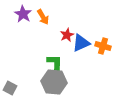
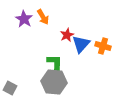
purple star: moved 1 px right, 5 px down
blue triangle: moved 1 px down; rotated 24 degrees counterclockwise
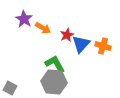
orange arrow: moved 11 px down; rotated 28 degrees counterclockwise
green L-shape: rotated 30 degrees counterclockwise
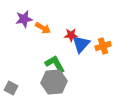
purple star: rotated 30 degrees clockwise
red star: moved 4 px right; rotated 24 degrees clockwise
orange cross: rotated 35 degrees counterclockwise
gray hexagon: rotated 10 degrees counterclockwise
gray square: moved 1 px right
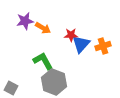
purple star: moved 1 px right, 2 px down
green L-shape: moved 12 px left, 3 px up
gray hexagon: rotated 25 degrees clockwise
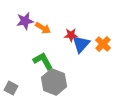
orange cross: moved 2 px up; rotated 28 degrees counterclockwise
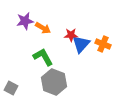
orange cross: rotated 21 degrees counterclockwise
green L-shape: moved 4 px up
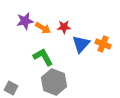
red star: moved 7 px left, 8 px up
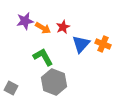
red star: moved 1 px left; rotated 24 degrees counterclockwise
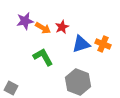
red star: moved 1 px left
blue triangle: rotated 30 degrees clockwise
gray hexagon: moved 24 px right
